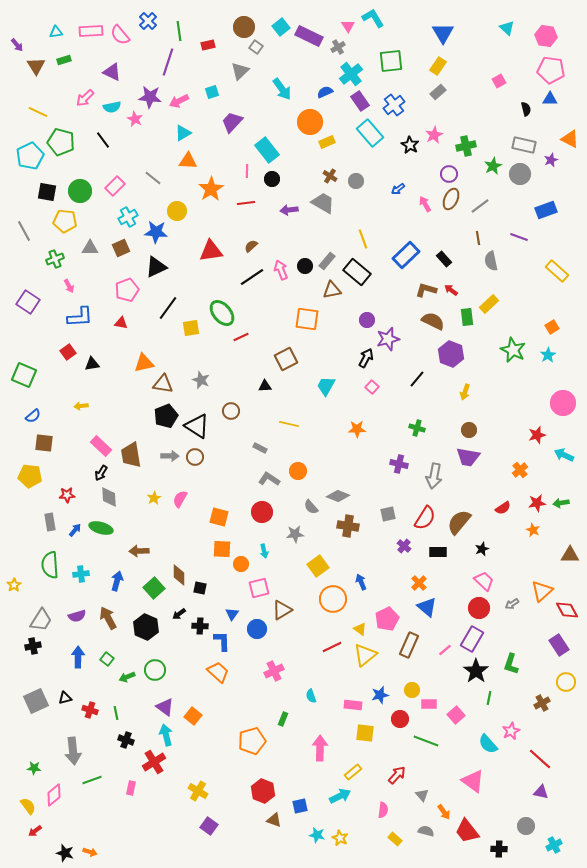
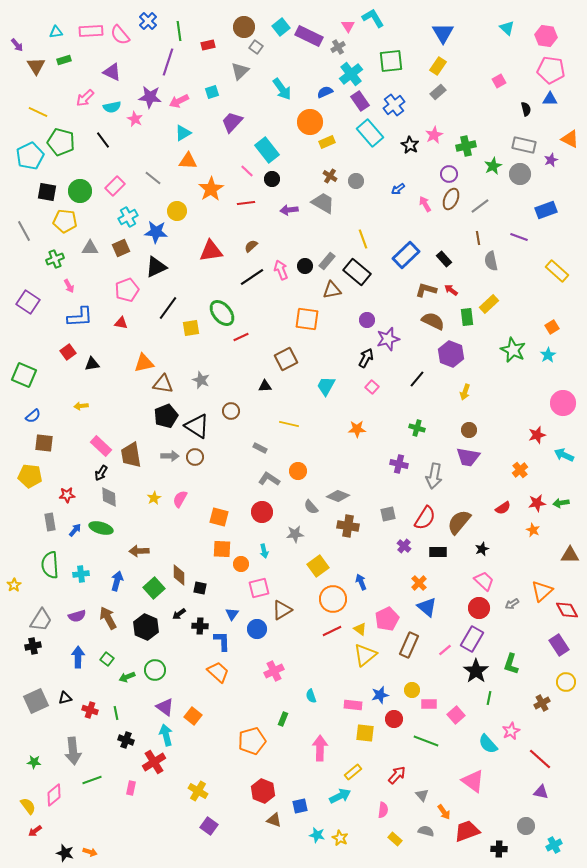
pink line at (247, 171): rotated 48 degrees counterclockwise
red line at (332, 647): moved 16 px up
red circle at (400, 719): moved 6 px left
green star at (34, 768): moved 6 px up
red trapezoid at (467, 831): rotated 108 degrees clockwise
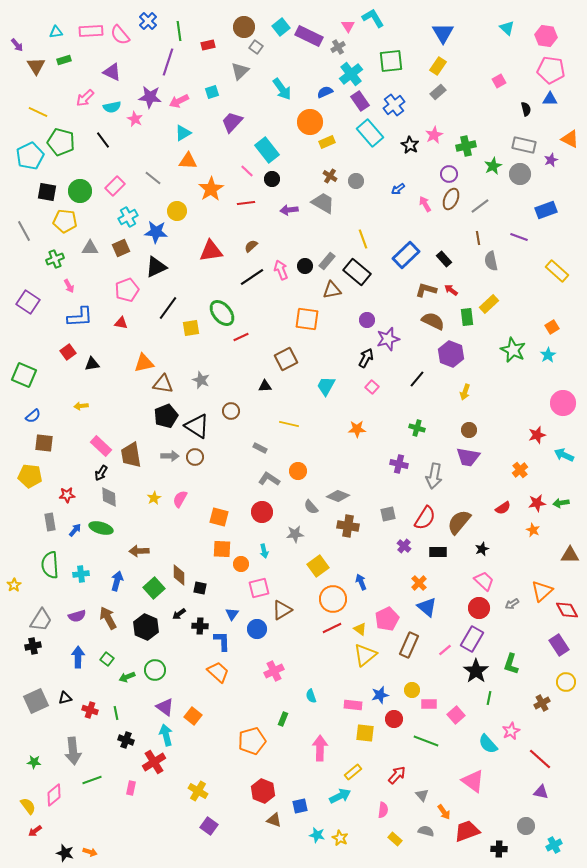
red line at (332, 631): moved 3 px up
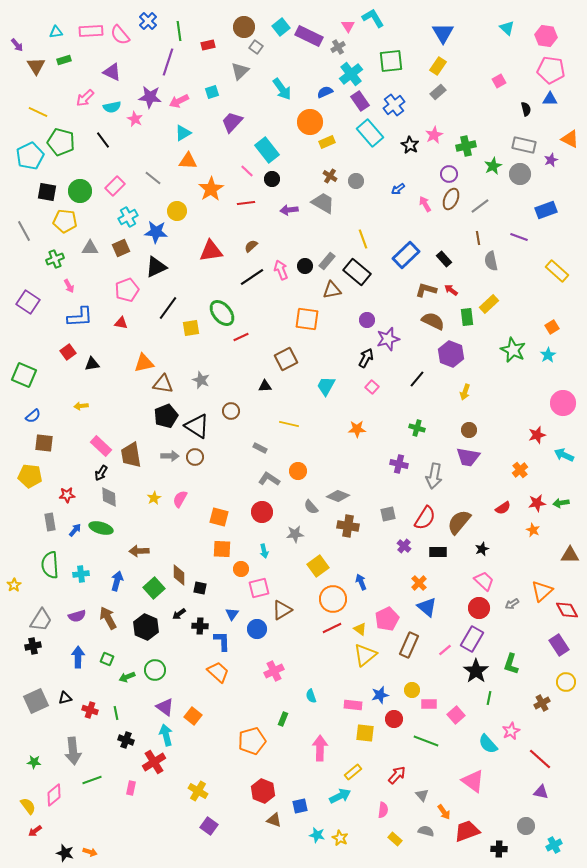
orange circle at (241, 564): moved 5 px down
green square at (107, 659): rotated 16 degrees counterclockwise
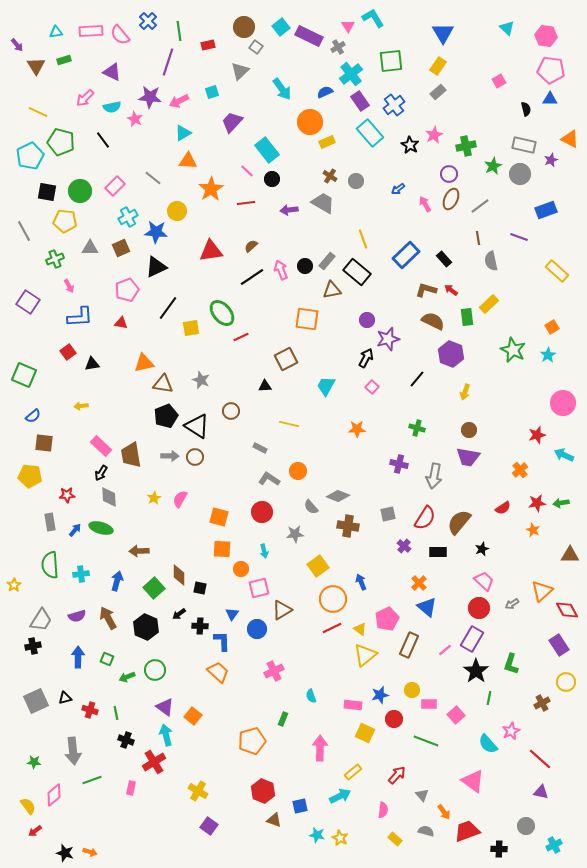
yellow square at (365, 733): rotated 18 degrees clockwise
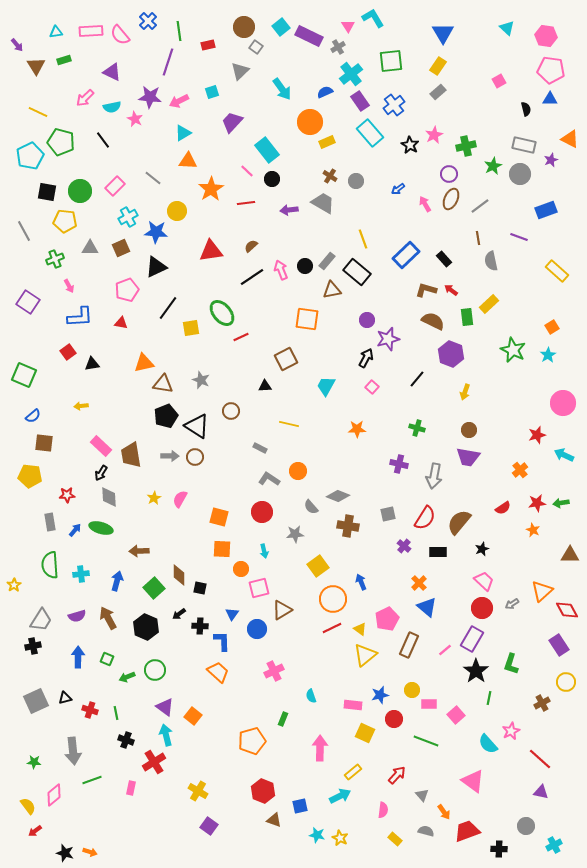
red circle at (479, 608): moved 3 px right
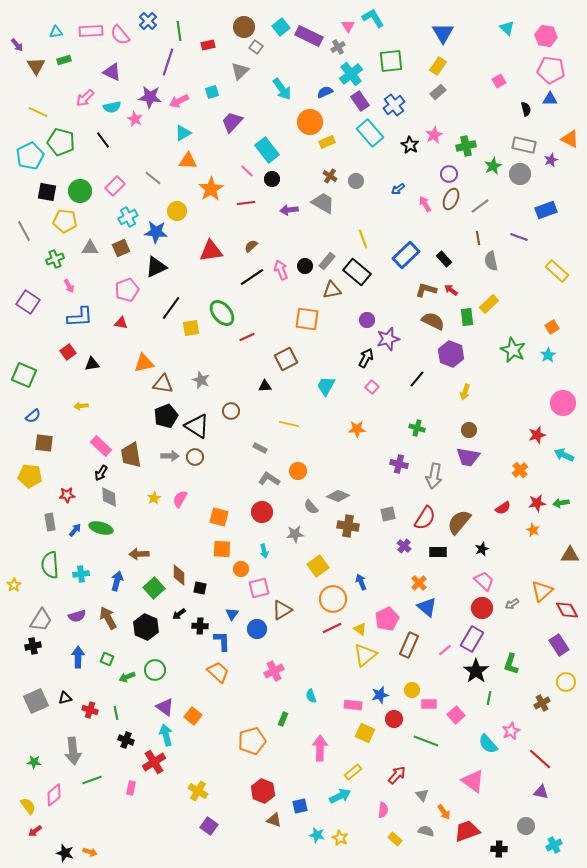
black line at (168, 308): moved 3 px right
red line at (241, 337): moved 6 px right
brown arrow at (139, 551): moved 3 px down
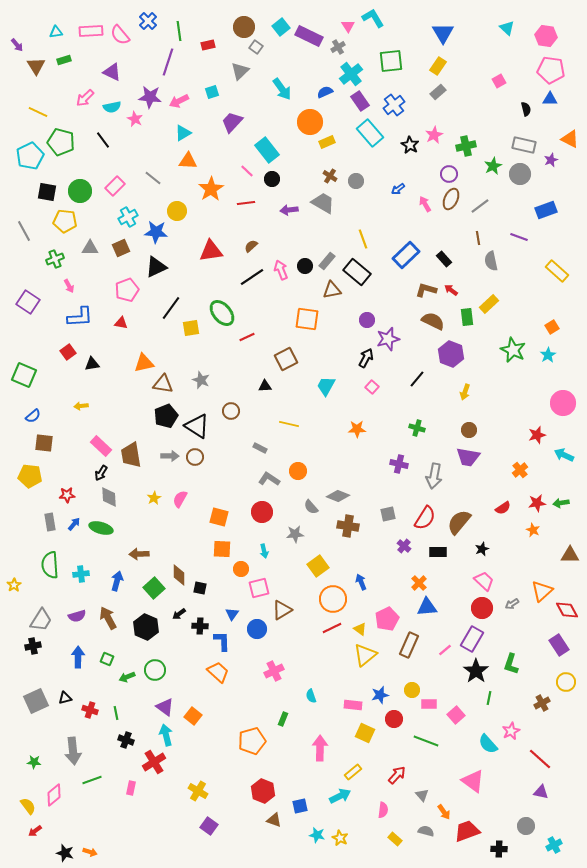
blue arrow at (75, 530): moved 1 px left, 6 px up
blue triangle at (427, 607): rotated 45 degrees counterclockwise
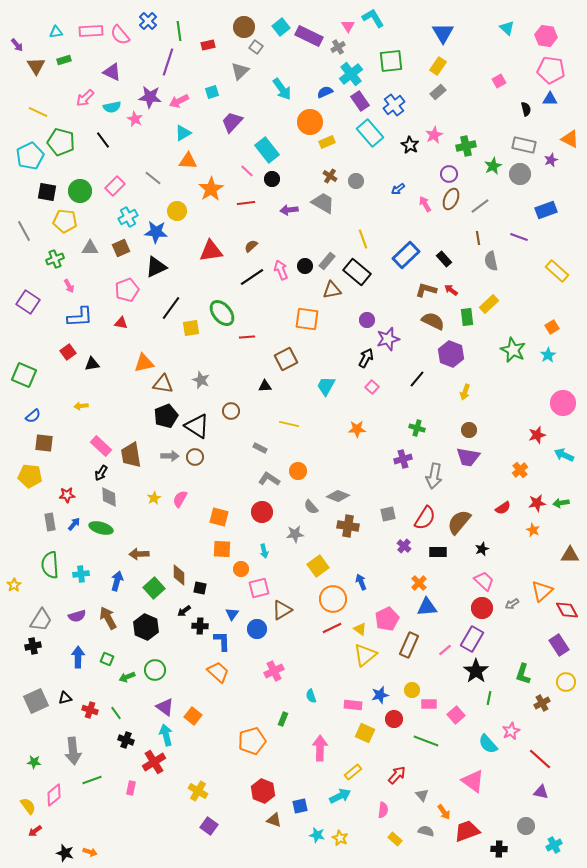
red line at (247, 337): rotated 21 degrees clockwise
purple cross at (399, 464): moved 4 px right, 5 px up; rotated 30 degrees counterclockwise
black arrow at (179, 614): moved 5 px right, 3 px up
green L-shape at (511, 664): moved 12 px right, 10 px down
green line at (116, 713): rotated 24 degrees counterclockwise
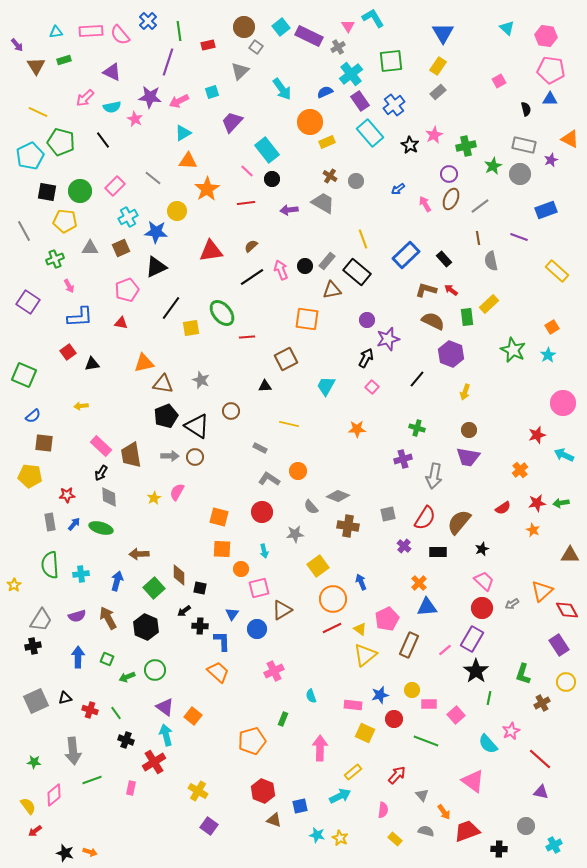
orange star at (211, 189): moved 4 px left
pink semicircle at (180, 499): moved 3 px left, 7 px up
